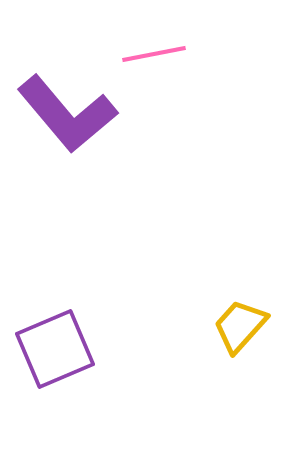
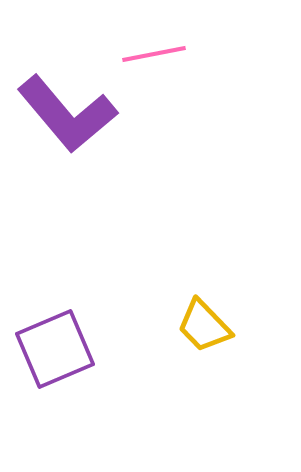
yellow trapezoid: moved 36 px left; rotated 86 degrees counterclockwise
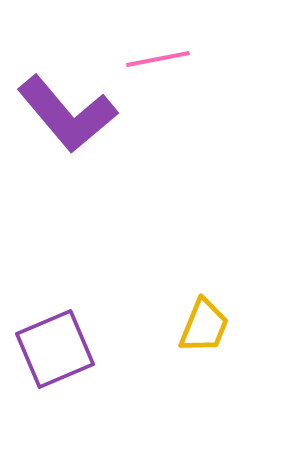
pink line: moved 4 px right, 5 px down
yellow trapezoid: rotated 114 degrees counterclockwise
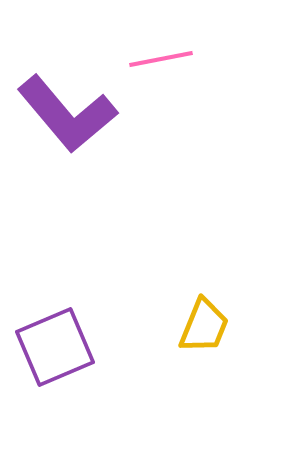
pink line: moved 3 px right
purple square: moved 2 px up
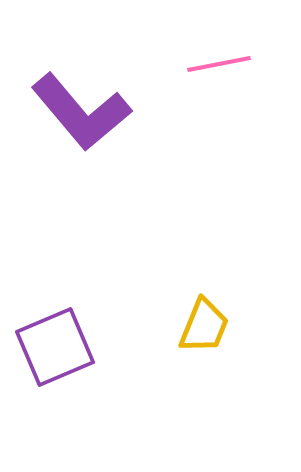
pink line: moved 58 px right, 5 px down
purple L-shape: moved 14 px right, 2 px up
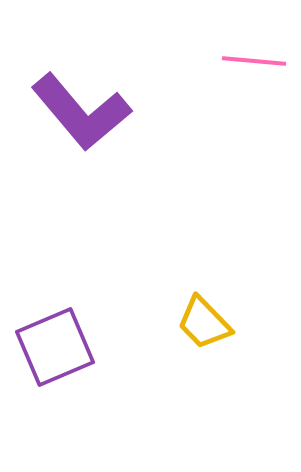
pink line: moved 35 px right, 3 px up; rotated 16 degrees clockwise
yellow trapezoid: moved 3 px up; rotated 114 degrees clockwise
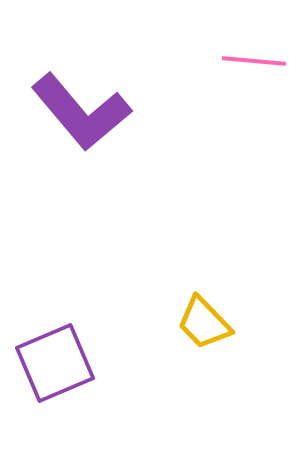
purple square: moved 16 px down
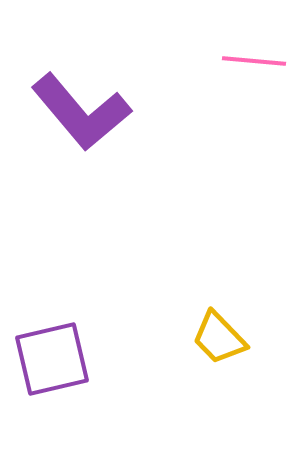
yellow trapezoid: moved 15 px right, 15 px down
purple square: moved 3 px left, 4 px up; rotated 10 degrees clockwise
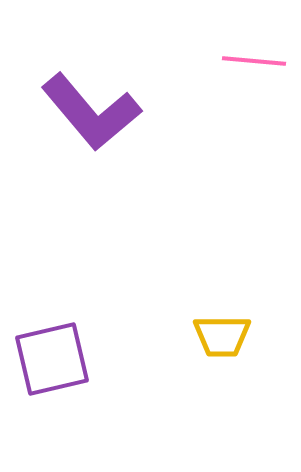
purple L-shape: moved 10 px right
yellow trapezoid: moved 3 px right, 2 px up; rotated 46 degrees counterclockwise
